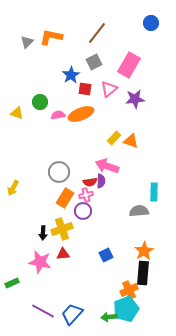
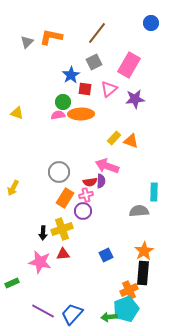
green circle: moved 23 px right
orange ellipse: rotated 20 degrees clockwise
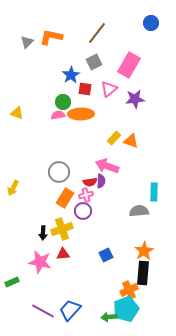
green rectangle: moved 1 px up
blue trapezoid: moved 2 px left, 4 px up
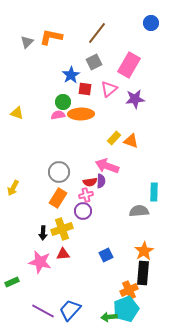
orange rectangle: moved 7 px left
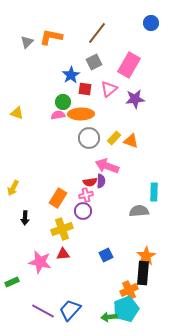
gray circle: moved 30 px right, 34 px up
black arrow: moved 18 px left, 15 px up
orange star: moved 2 px right, 5 px down
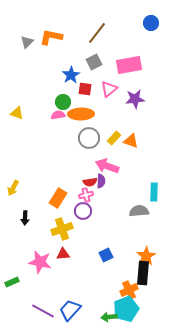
pink rectangle: rotated 50 degrees clockwise
